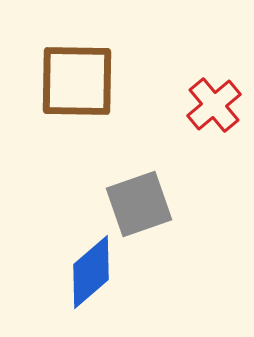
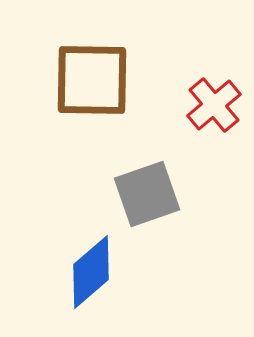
brown square: moved 15 px right, 1 px up
gray square: moved 8 px right, 10 px up
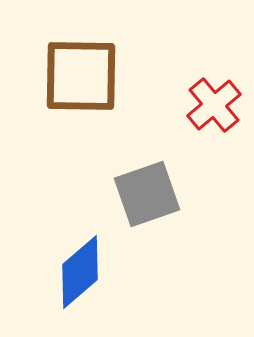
brown square: moved 11 px left, 4 px up
blue diamond: moved 11 px left
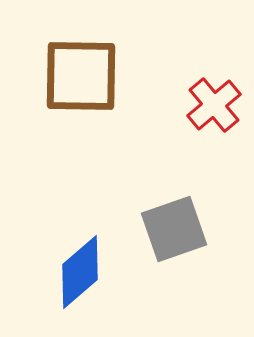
gray square: moved 27 px right, 35 px down
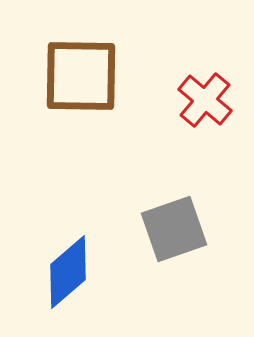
red cross: moved 9 px left, 5 px up; rotated 10 degrees counterclockwise
blue diamond: moved 12 px left
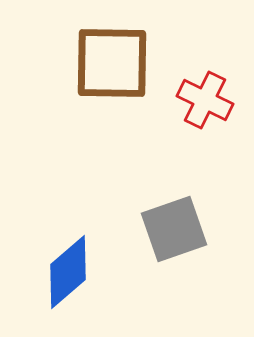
brown square: moved 31 px right, 13 px up
red cross: rotated 14 degrees counterclockwise
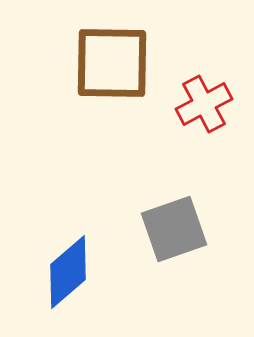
red cross: moved 1 px left, 4 px down; rotated 36 degrees clockwise
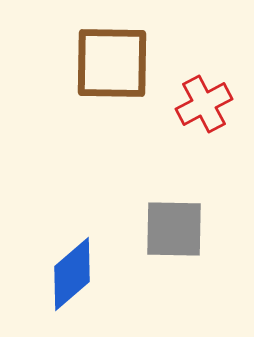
gray square: rotated 20 degrees clockwise
blue diamond: moved 4 px right, 2 px down
